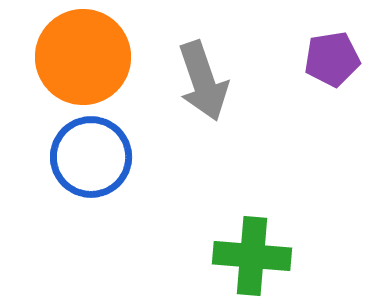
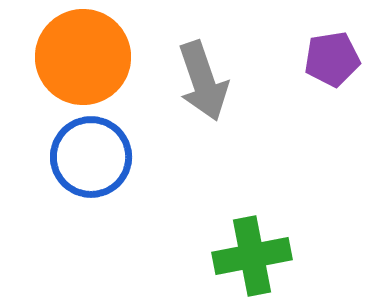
green cross: rotated 16 degrees counterclockwise
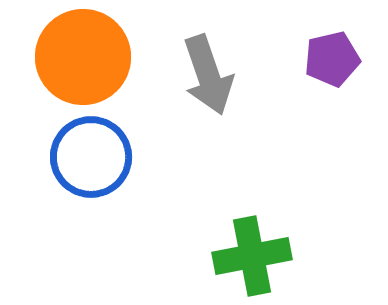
purple pentagon: rotated 4 degrees counterclockwise
gray arrow: moved 5 px right, 6 px up
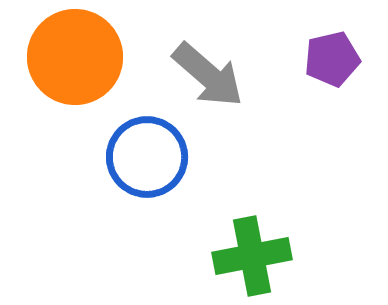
orange circle: moved 8 px left
gray arrow: rotated 30 degrees counterclockwise
blue circle: moved 56 px right
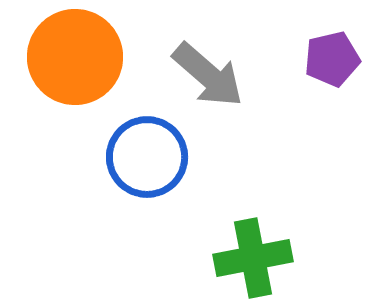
green cross: moved 1 px right, 2 px down
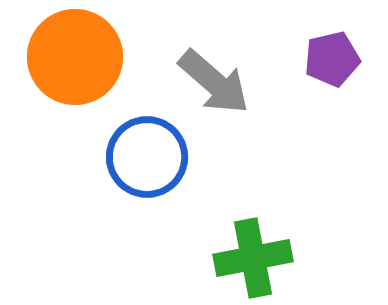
gray arrow: moved 6 px right, 7 px down
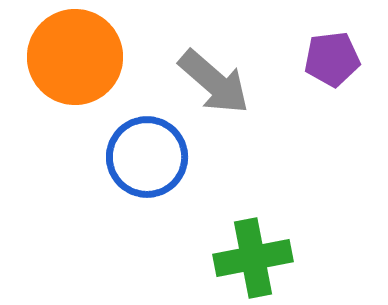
purple pentagon: rotated 6 degrees clockwise
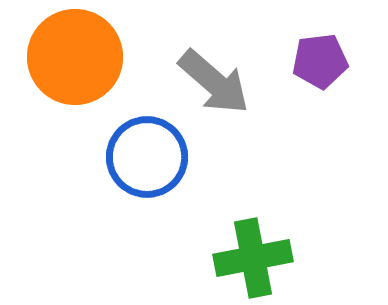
purple pentagon: moved 12 px left, 2 px down
